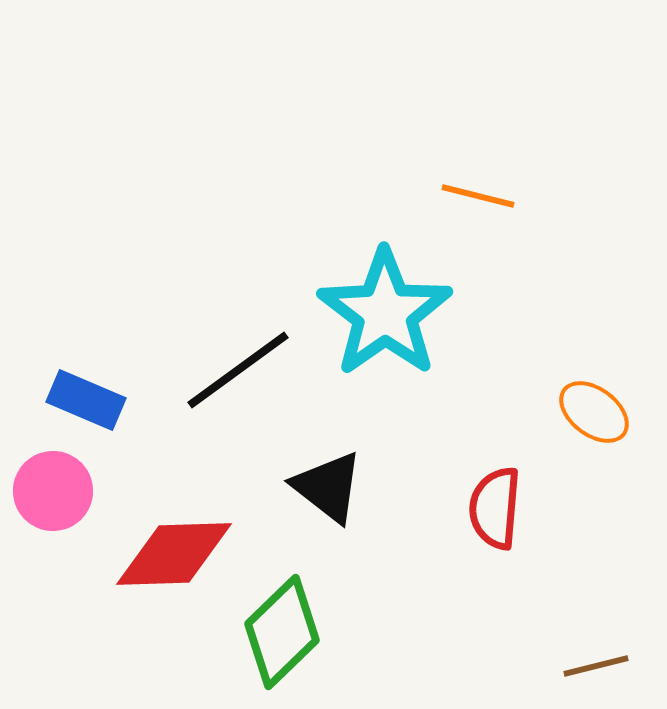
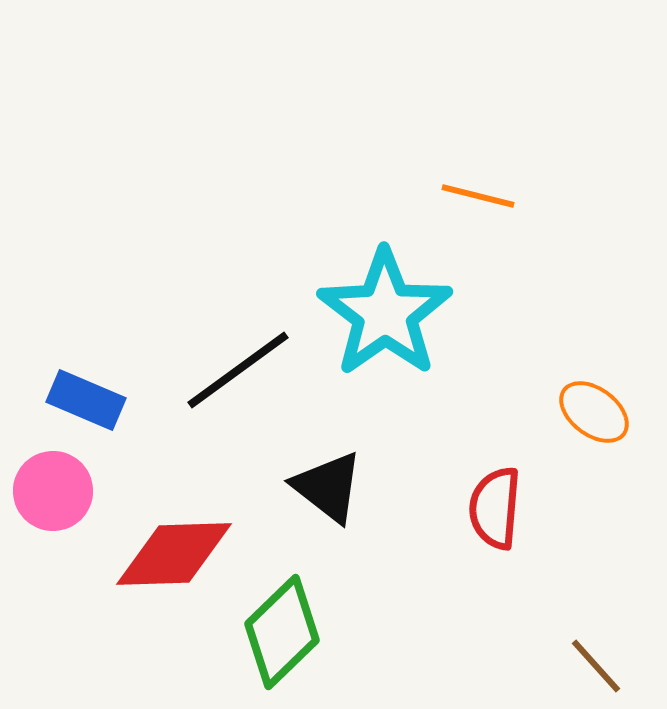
brown line: rotated 62 degrees clockwise
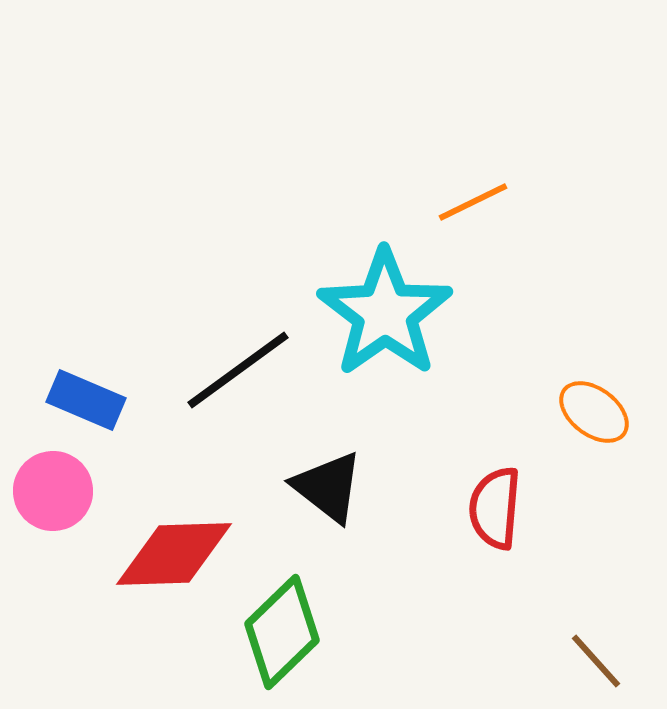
orange line: moved 5 px left, 6 px down; rotated 40 degrees counterclockwise
brown line: moved 5 px up
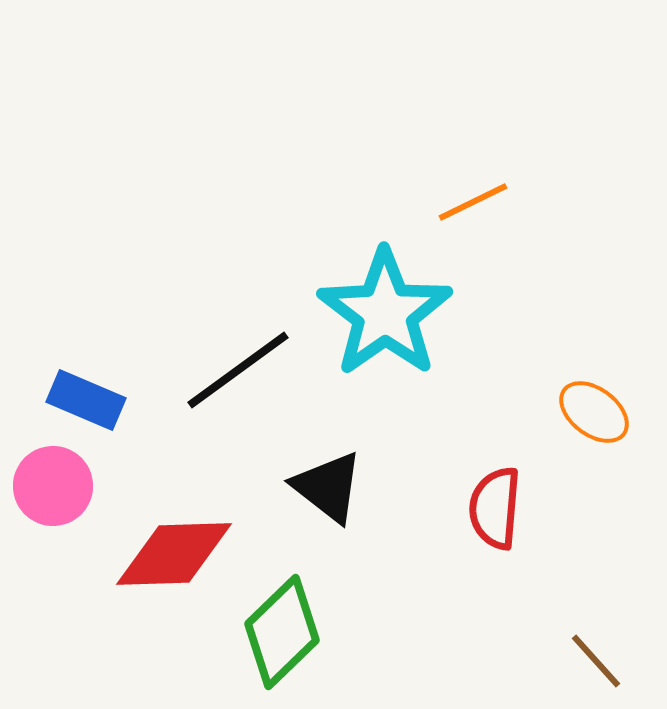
pink circle: moved 5 px up
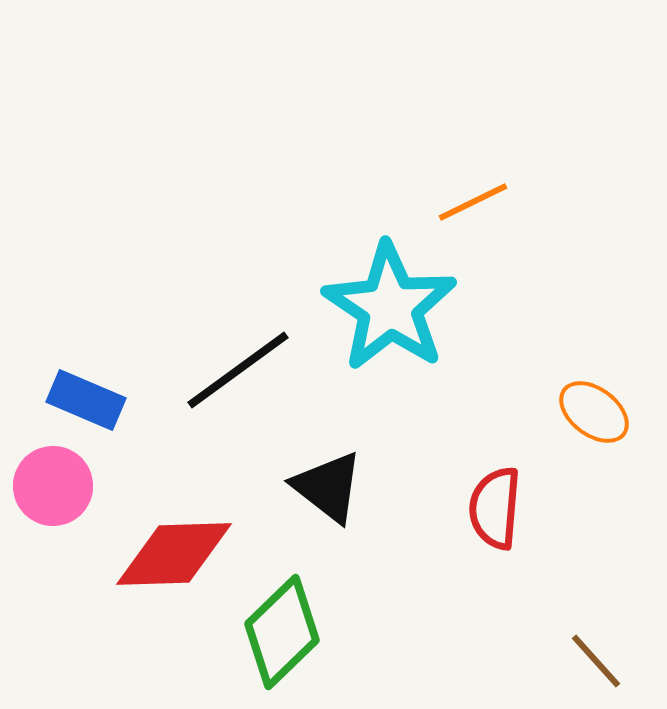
cyan star: moved 5 px right, 6 px up; rotated 3 degrees counterclockwise
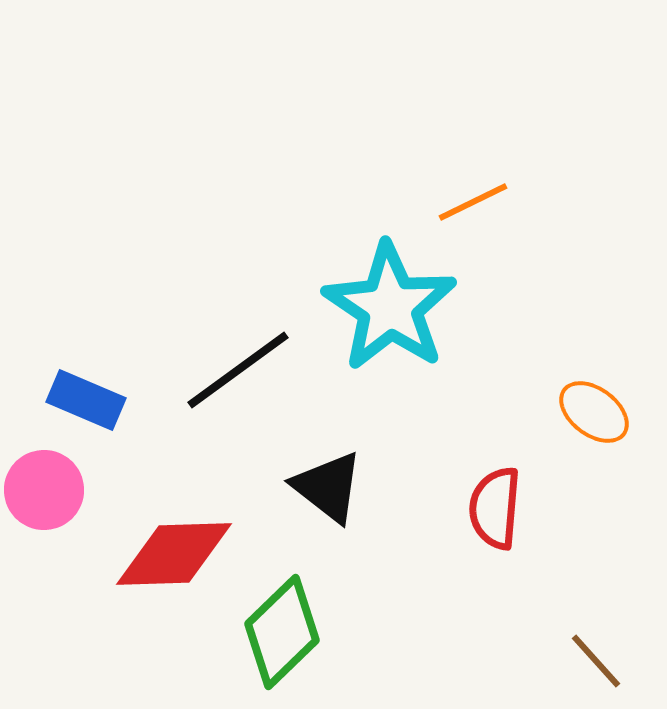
pink circle: moved 9 px left, 4 px down
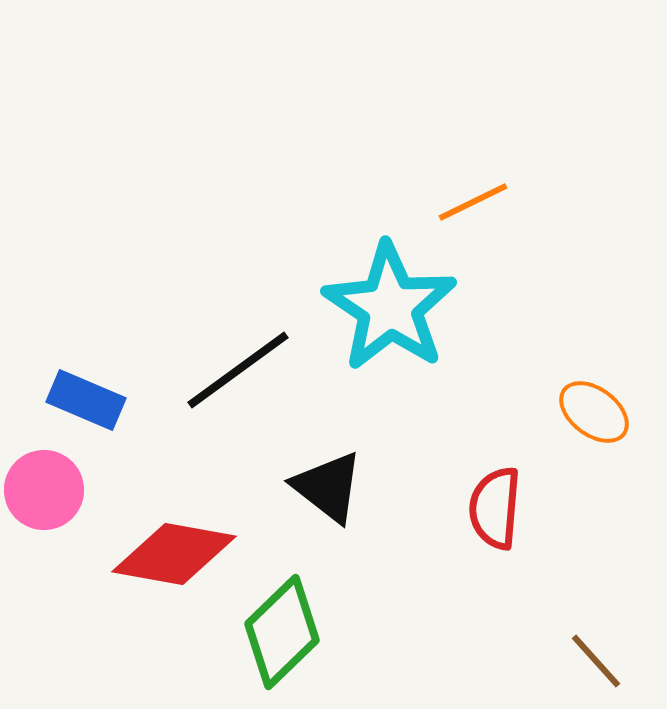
red diamond: rotated 12 degrees clockwise
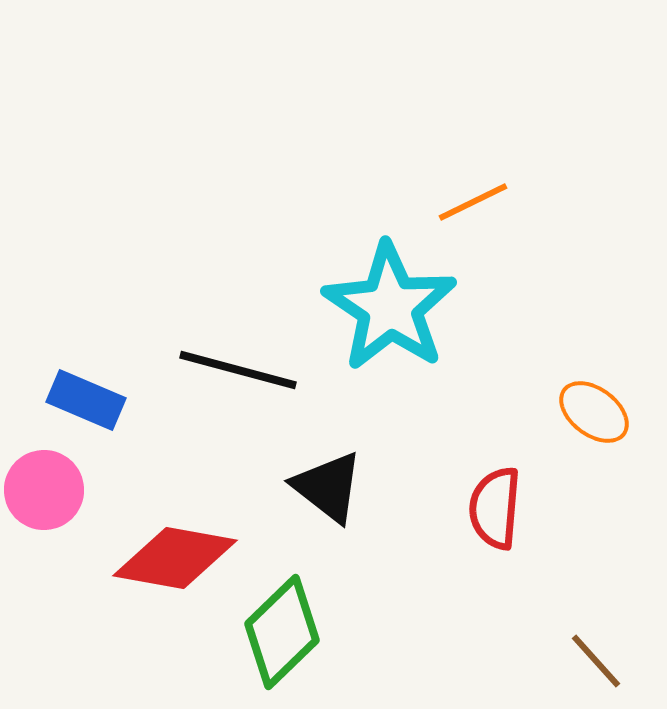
black line: rotated 51 degrees clockwise
red diamond: moved 1 px right, 4 px down
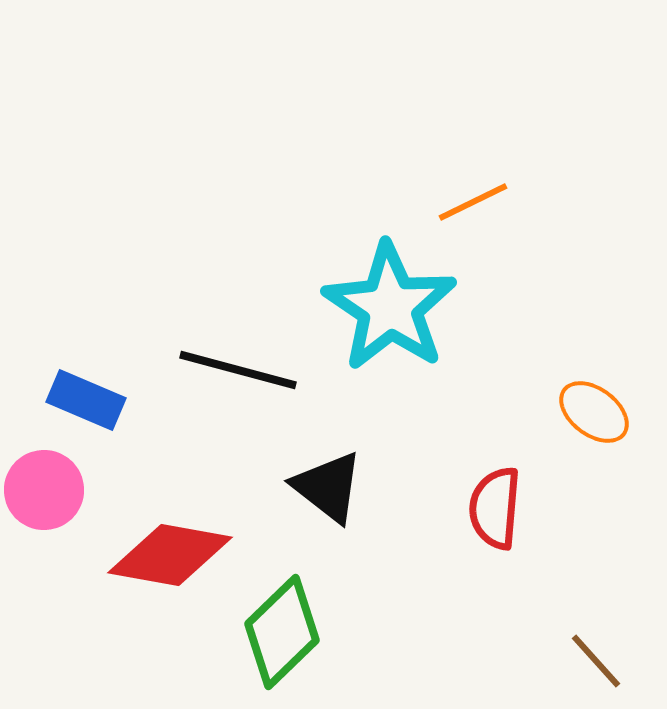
red diamond: moved 5 px left, 3 px up
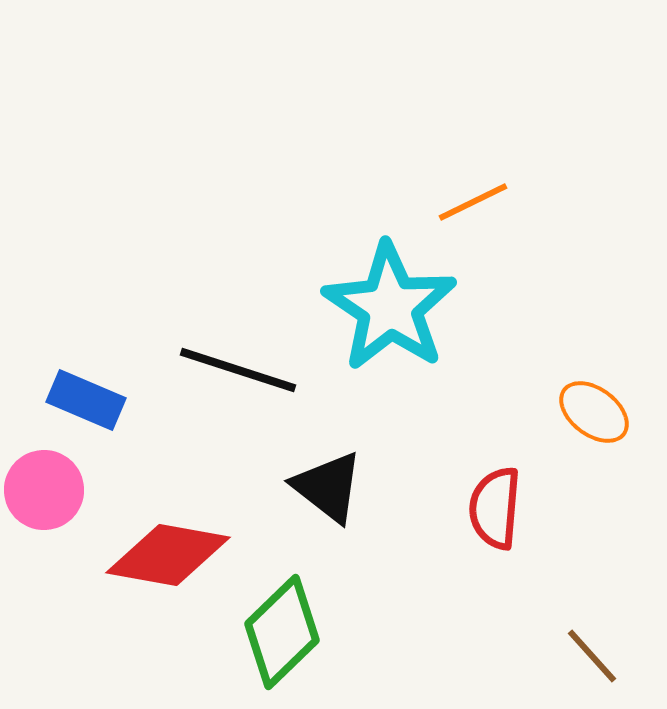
black line: rotated 3 degrees clockwise
red diamond: moved 2 px left
brown line: moved 4 px left, 5 px up
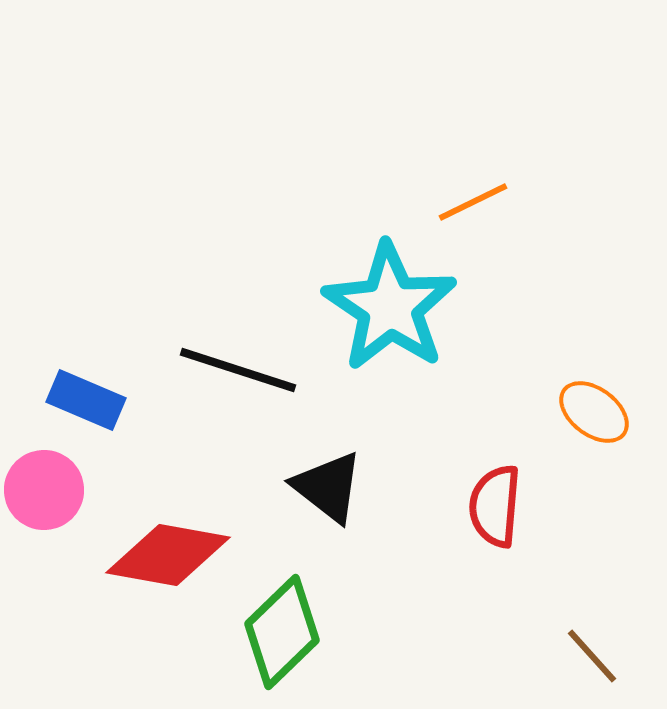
red semicircle: moved 2 px up
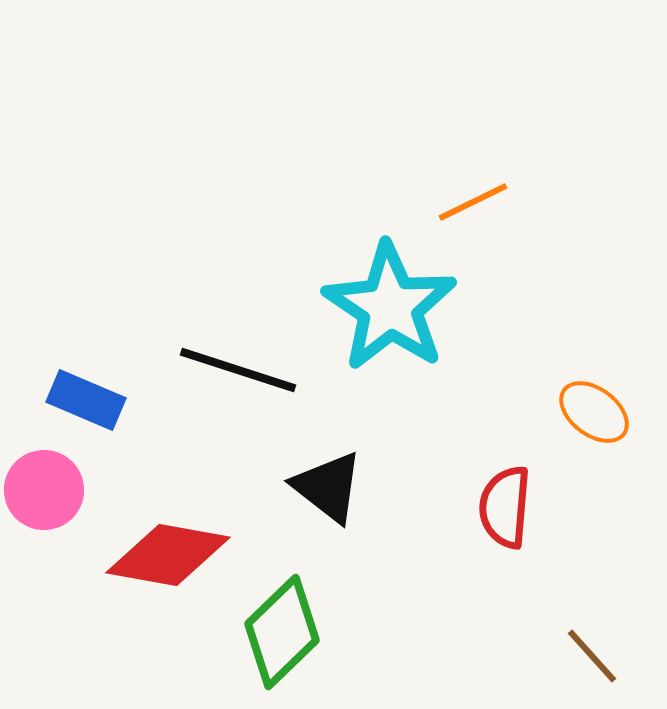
red semicircle: moved 10 px right, 1 px down
